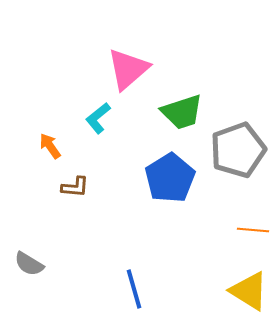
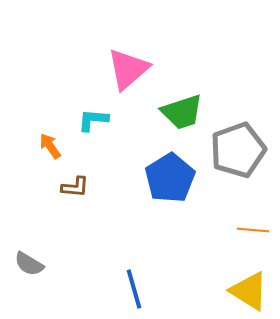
cyan L-shape: moved 5 px left, 2 px down; rotated 44 degrees clockwise
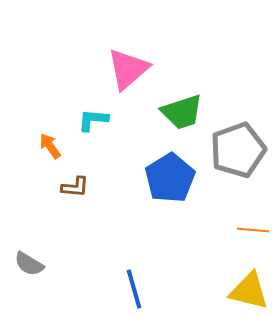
yellow triangle: rotated 18 degrees counterclockwise
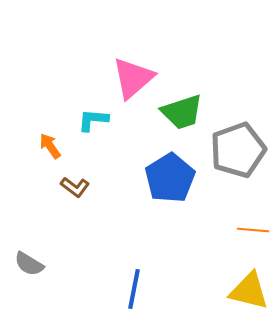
pink triangle: moved 5 px right, 9 px down
brown L-shape: rotated 32 degrees clockwise
blue line: rotated 27 degrees clockwise
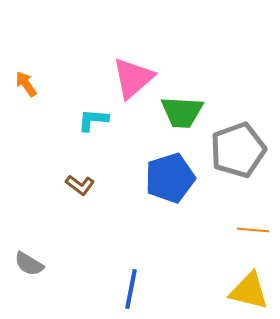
green trapezoid: rotated 21 degrees clockwise
orange arrow: moved 24 px left, 62 px up
blue pentagon: rotated 15 degrees clockwise
brown L-shape: moved 5 px right, 2 px up
blue line: moved 3 px left
